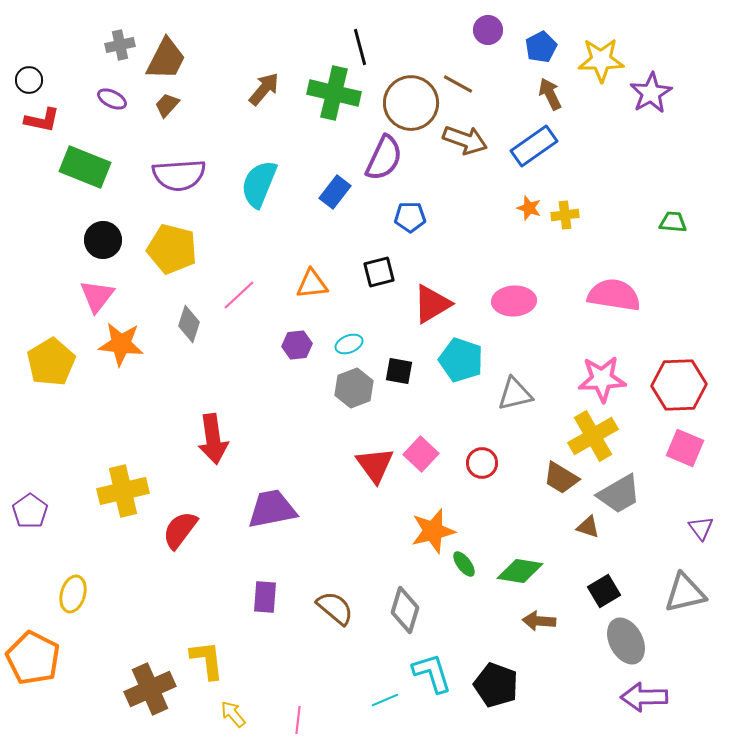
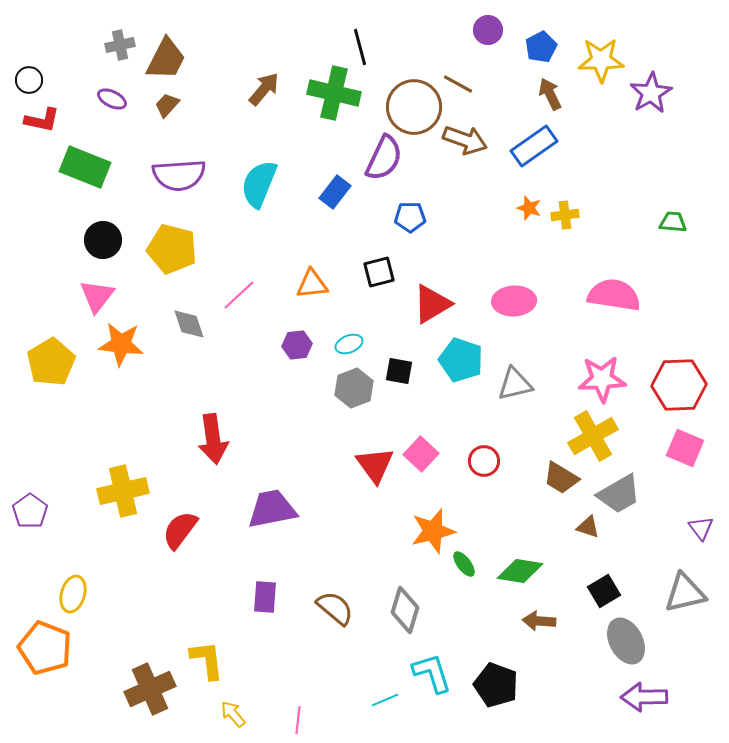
brown circle at (411, 103): moved 3 px right, 4 px down
gray diamond at (189, 324): rotated 36 degrees counterclockwise
gray triangle at (515, 394): moved 10 px up
red circle at (482, 463): moved 2 px right, 2 px up
orange pentagon at (33, 658): moved 12 px right, 10 px up; rotated 6 degrees counterclockwise
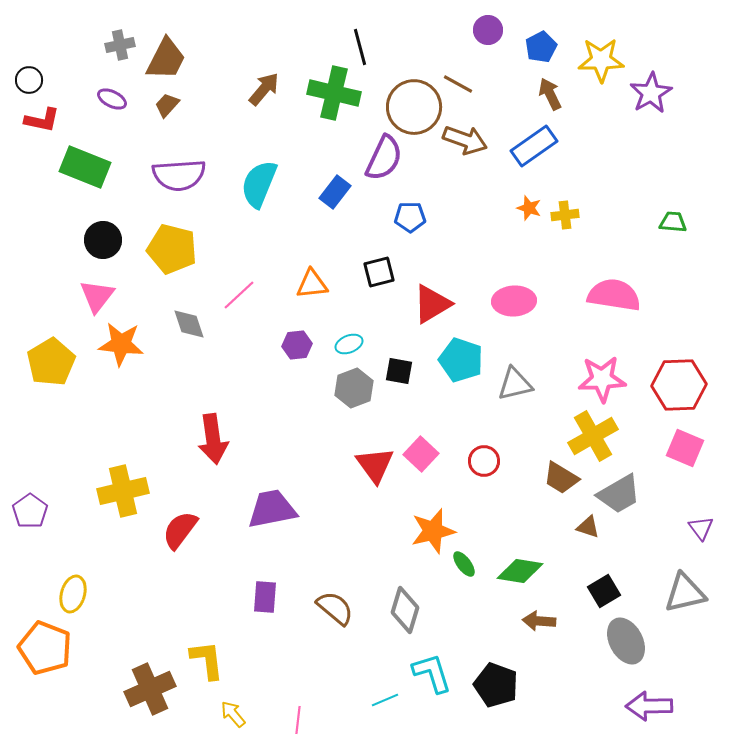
purple arrow at (644, 697): moved 5 px right, 9 px down
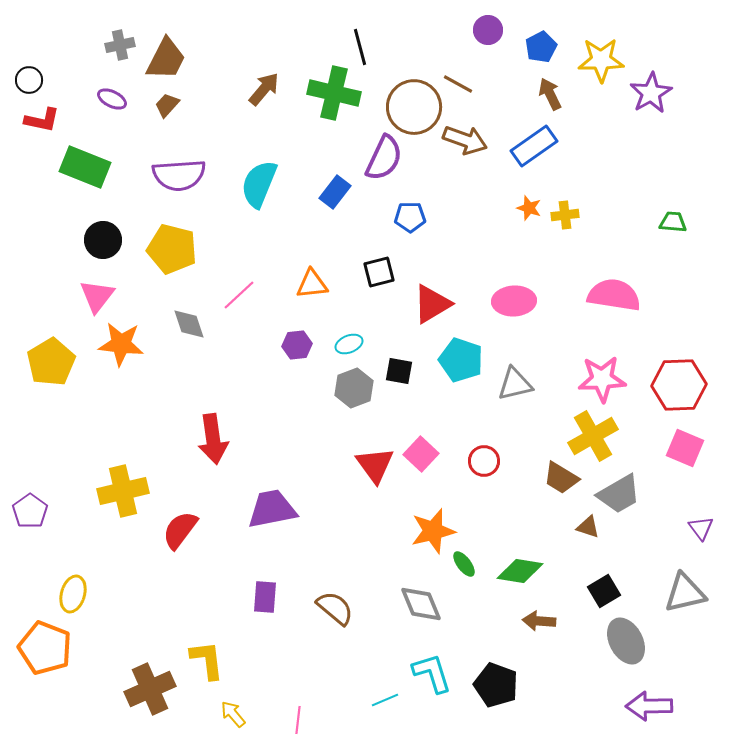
gray diamond at (405, 610): moved 16 px right, 6 px up; rotated 39 degrees counterclockwise
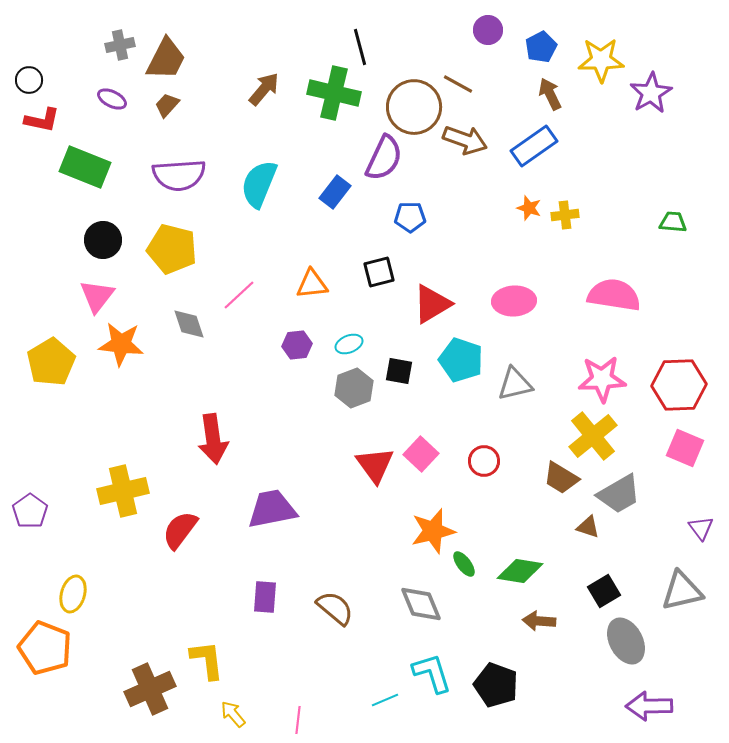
yellow cross at (593, 436): rotated 9 degrees counterclockwise
gray triangle at (685, 593): moved 3 px left, 2 px up
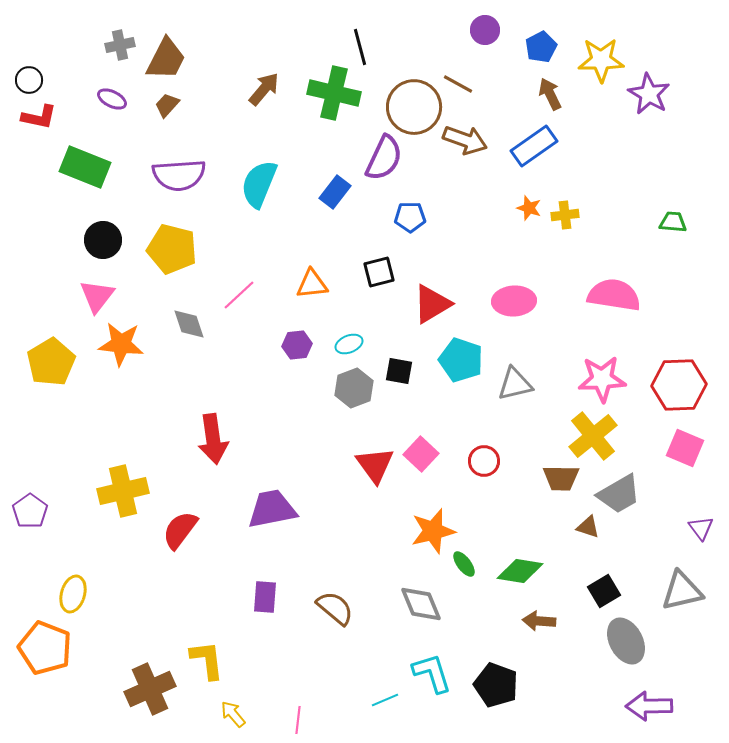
purple circle at (488, 30): moved 3 px left
purple star at (651, 93): moved 2 px left, 1 px down; rotated 12 degrees counterclockwise
red L-shape at (42, 120): moved 3 px left, 3 px up
brown trapezoid at (561, 478): rotated 30 degrees counterclockwise
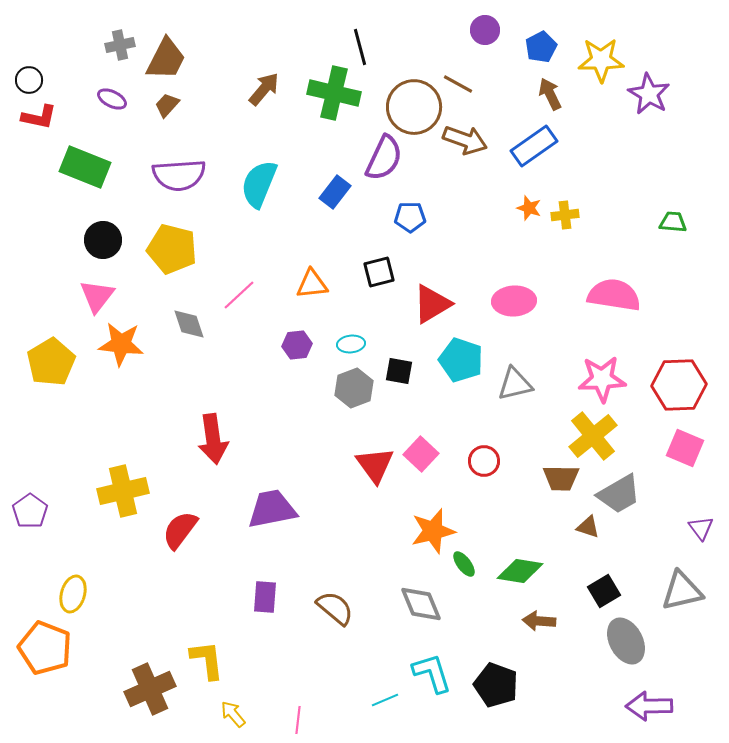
cyan ellipse at (349, 344): moved 2 px right; rotated 16 degrees clockwise
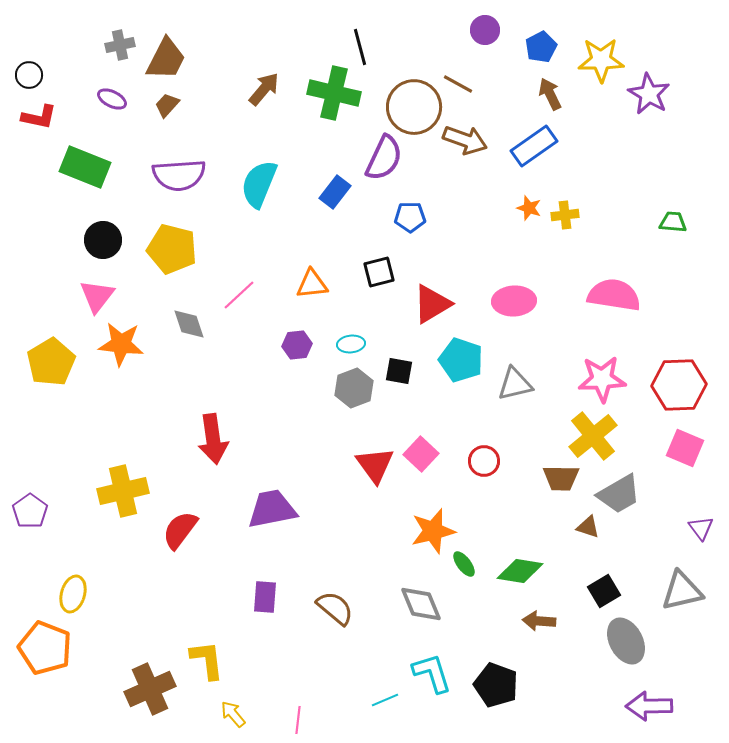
black circle at (29, 80): moved 5 px up
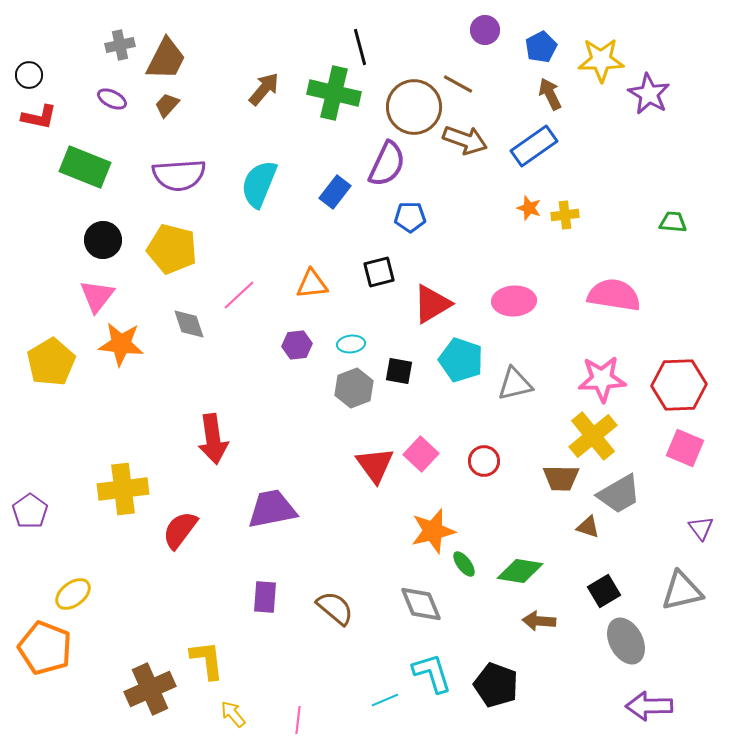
purple semicircle at (384, 158): moved 3 px right, 6 px down
yellow cross at (123, 491): moved 2 px up; rotated 6 degrees clockwise
yellow ellipse at (73, 594): rotated 36 degrees clockwise
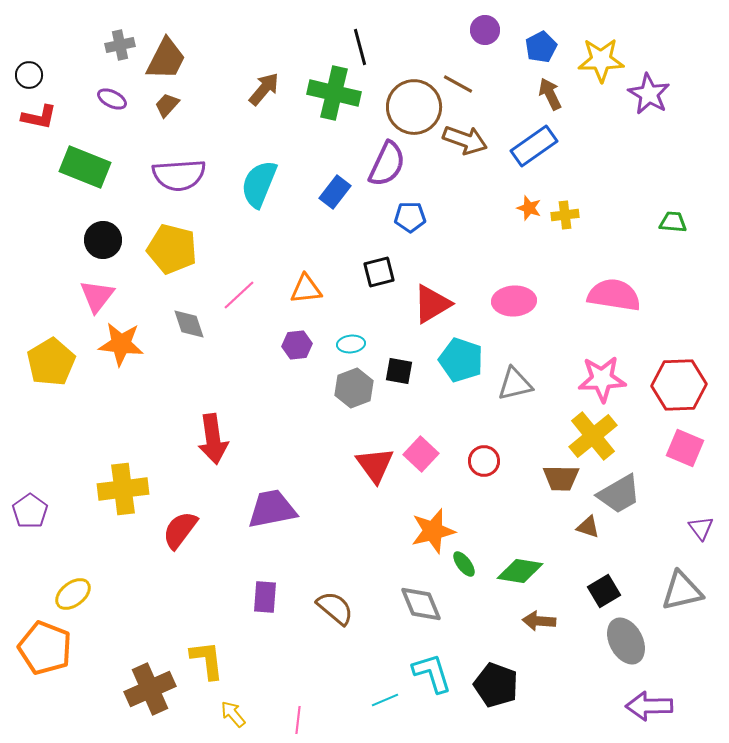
orange triangle at (312, 284): moved 6 px left, 5 px down
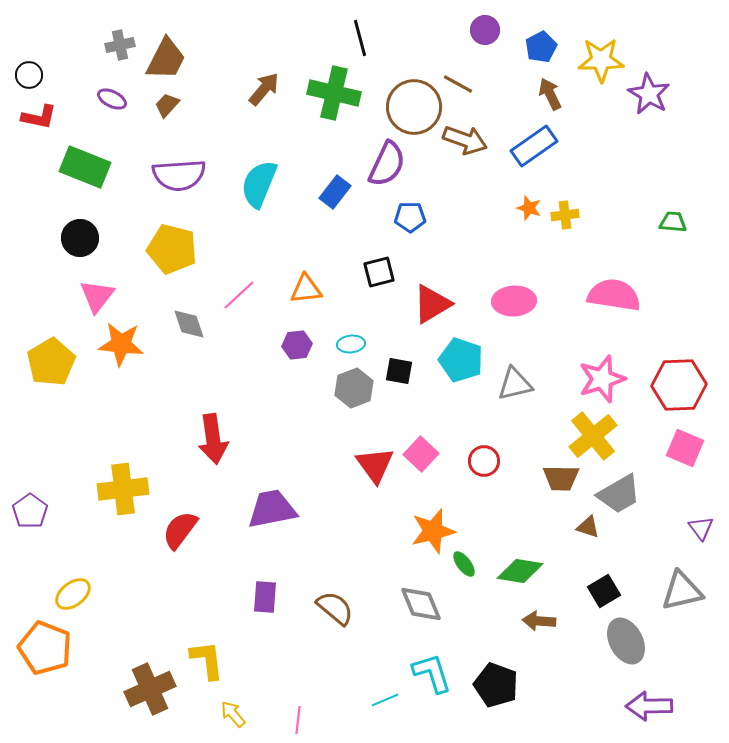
black line at (360, 47): moved 9 px up
black circle at (103, 240): moved 23 px left, 2 px up
pink star at (602, 379): rotated 15 degrees counterclockwise
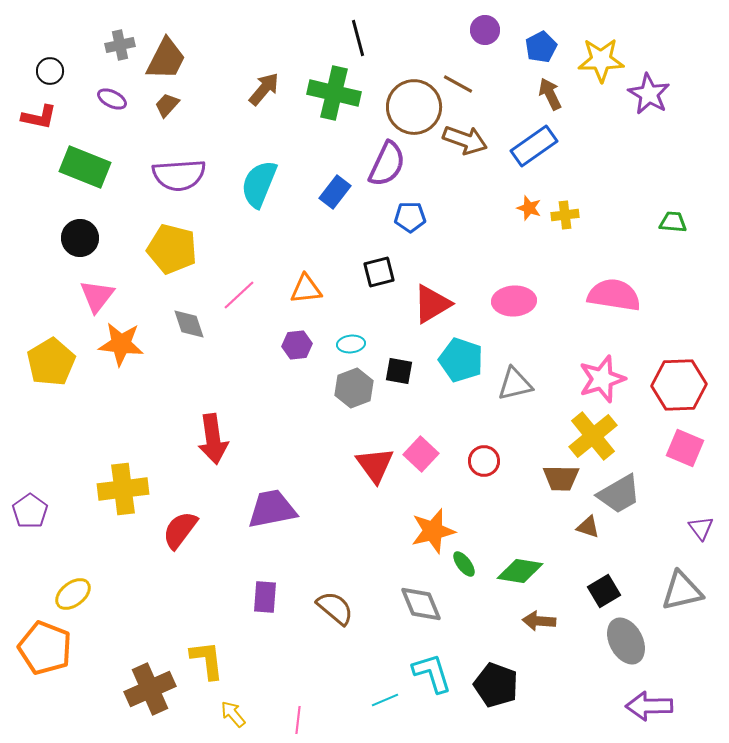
black line at (360, 38): moved 2 px left
black circle at (29, 75): moved 21 px right, 4 px up
